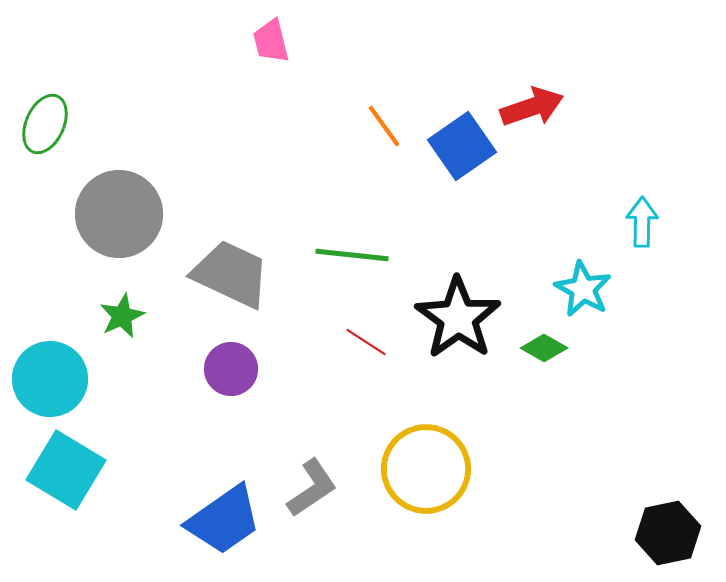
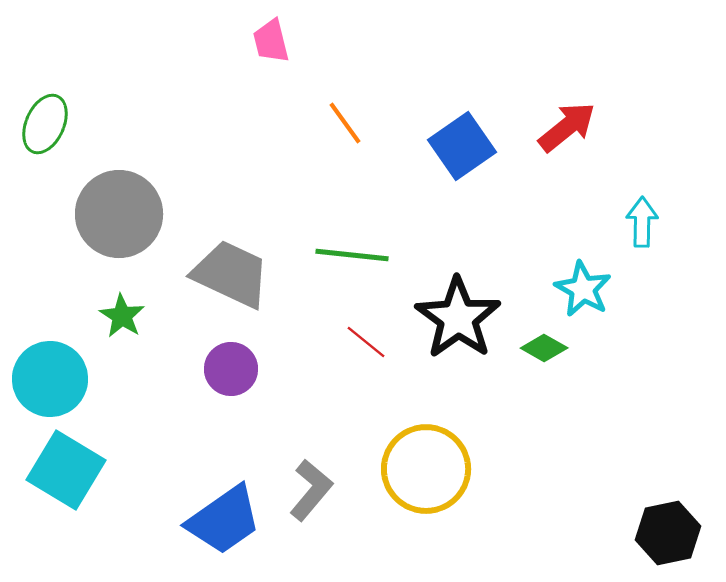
red arrow: moved 35 px right, 20 px down; rotated 20 degrees counterclockwise
orange line: moved 39 px left, 3 px up
green star: rotated 15 degrees counterclockwise
red line: rotated 6 degrees clockwise
gray L-shape: moved 1 px left, 2 px down; rotated 16 degrees counterclockwise
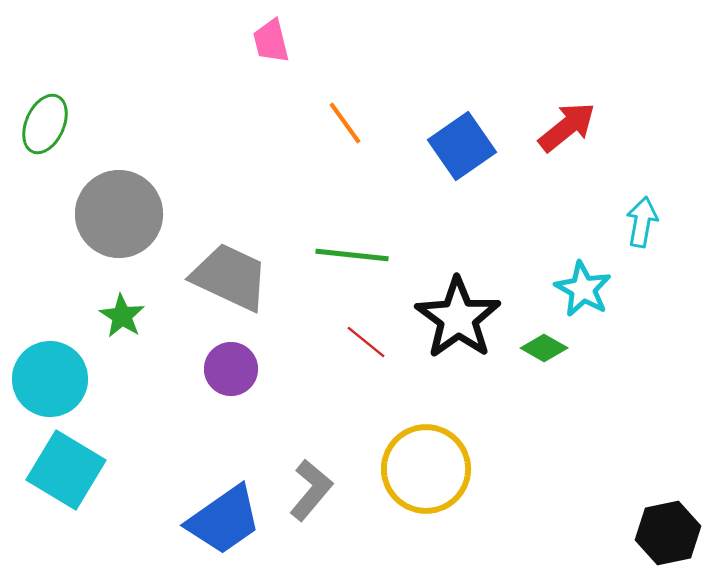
cyan arrow: rotated 9 degrees clockwise
gray trapezoid: moved 1 px left, 3 px down
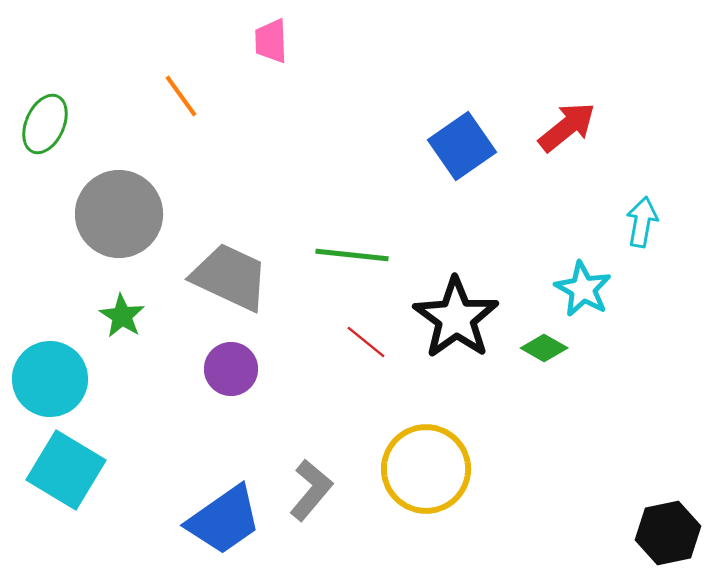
pink trapezoid: rotated 12 degrees clockwise
orange line: moved 164 px left, 27 px up
black star: moved 2 px left
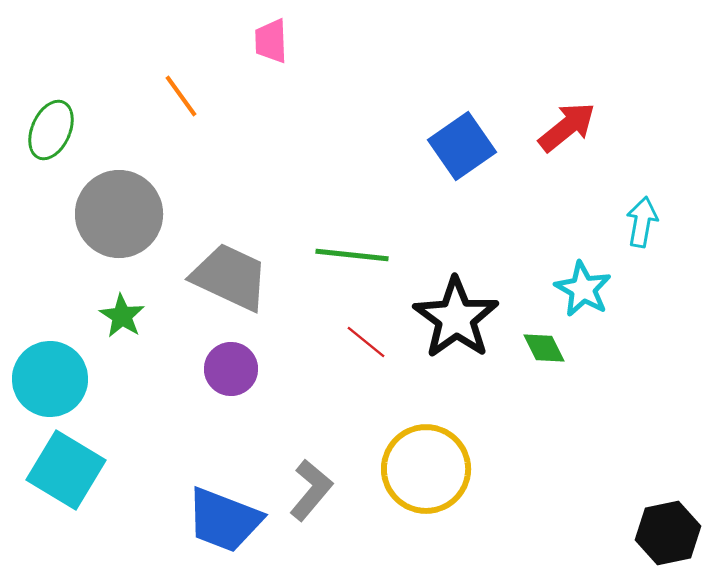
green ellipse: moved 6 px right, 6 px down
green diamond: rotated 33 degrees clockwise
blue trapezoid: rotated 56 degrees clockwise
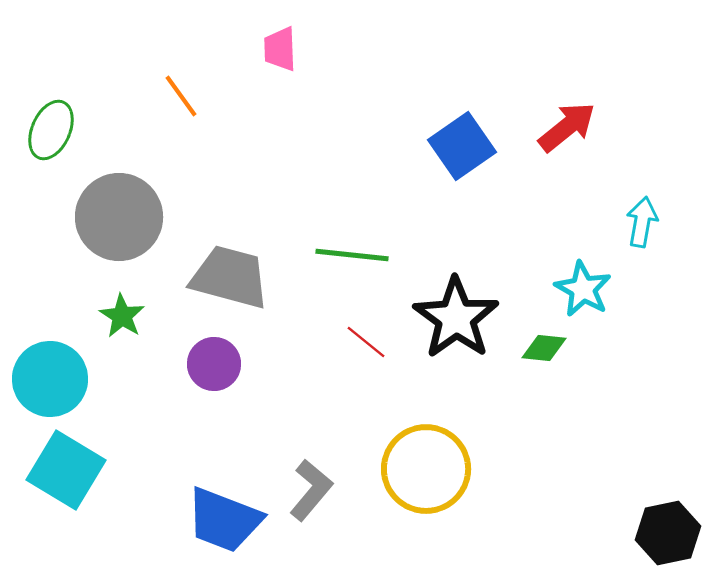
pink trapezoid: moved 9 px right, 8 px down
gray circle: moved 3 px down
gray trapezoid: rotated 10 degrees counterclockwise
green diamond: rotated 57 degrees counterclockwise
purple circle: moved 17 px left, 5 px up
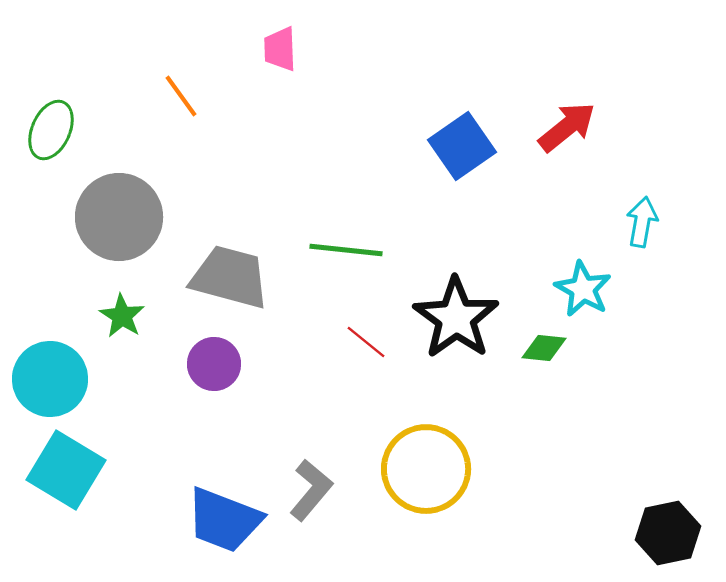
green line: moved 6 px left, 5 px up
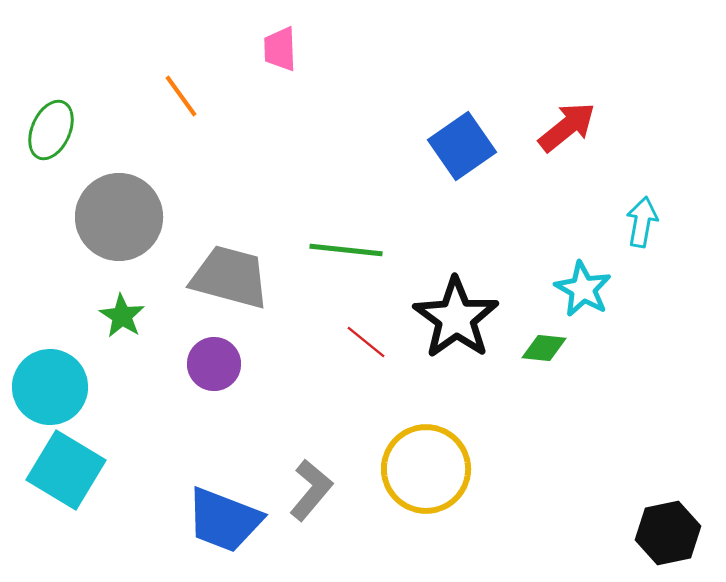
cyan circle: moved 8 px down
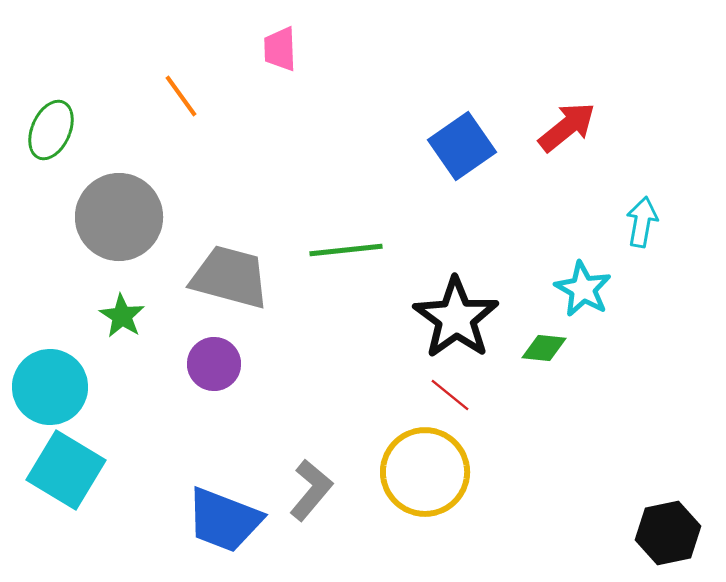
green line: rotated 12 degrees counterclockwise
red line: moved 84 px right, 53 px down
yellow circle: moved 1 px left, 3 px down
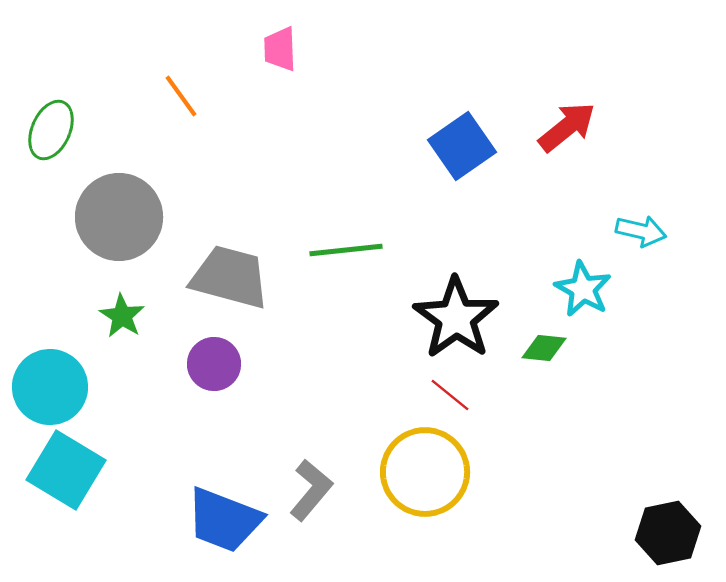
cyan arrow: moved 1 px left, 9 px down; rotated 93 degrees clockwise
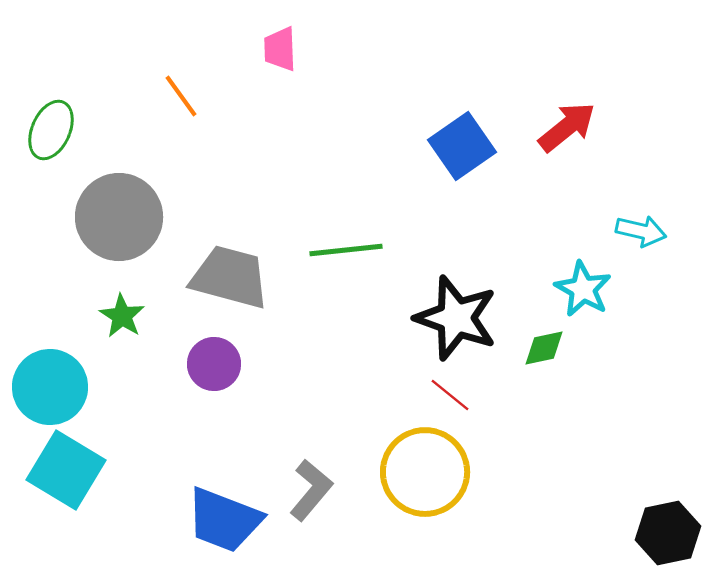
black star: rotated 16 degrees counterclockwise
green diamond: rotated 18 degrees counterclockwise
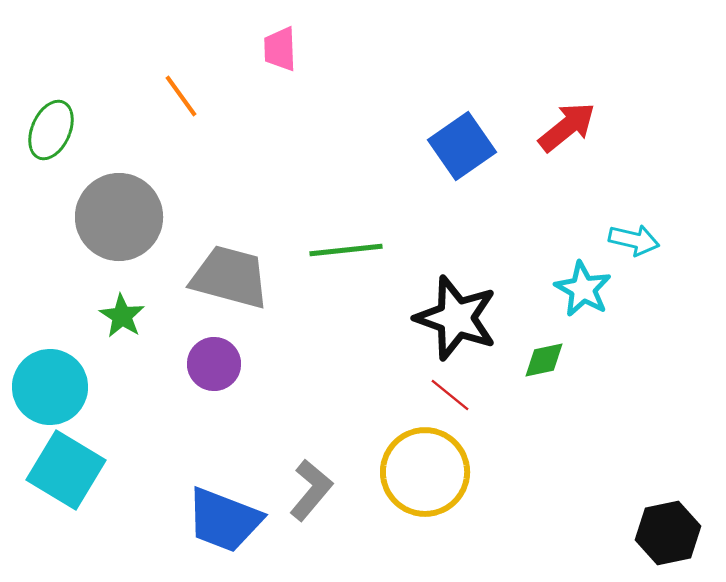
cyan arrow: moved 7 px left, 9 px down
green diamond: moved 12 px down
